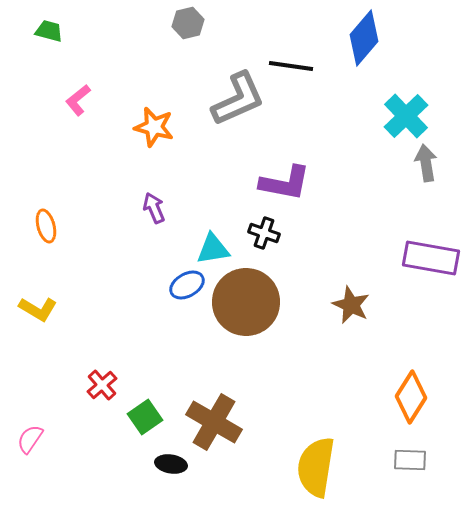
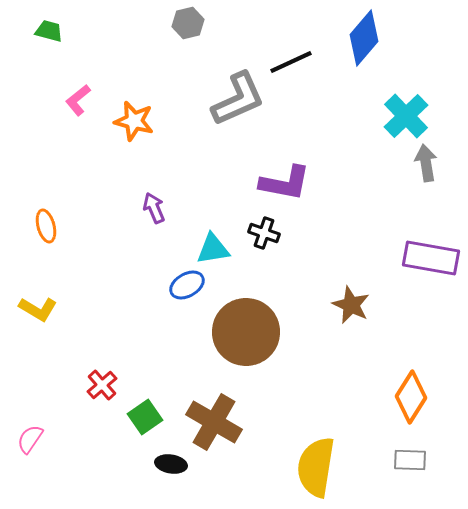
black line: moved 4 px up; rotated 33 degrees counterclockwise
orange star: moved 20 px left, 6 px up
brown circle: moved 30 px down
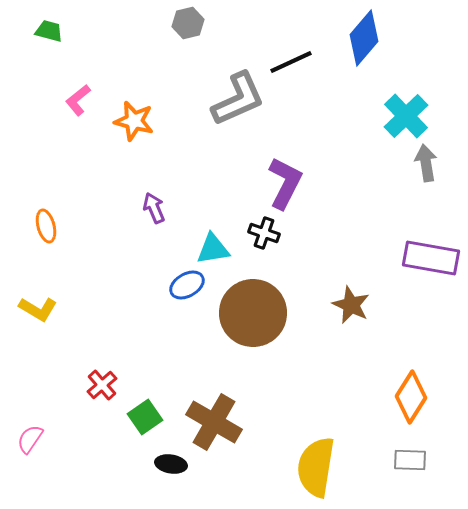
purple L-shape: rotated 74 degrees counterclockwise
brown circle: moved 7 px right, 19 px up
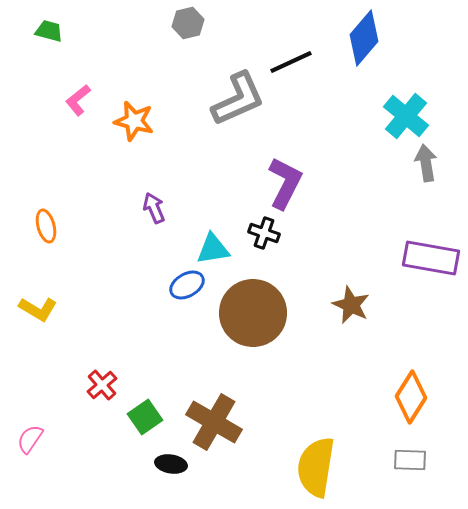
cyan cross: rotated 6 degrees counterclockwise
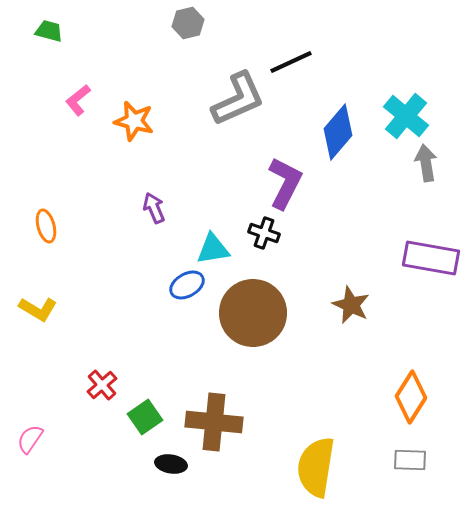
blue diamond: moved 26 px left, 94 px down
brown cross: rotated 24 degrees counterclockwise
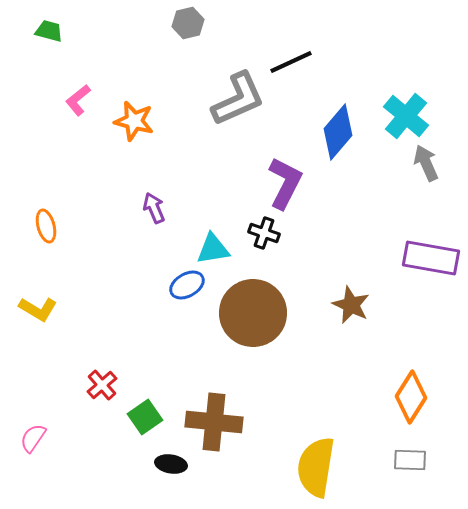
gray arrow: rotated 15 degrees counterclockwise
pink semicircle: moved 3 px right, 1 px up
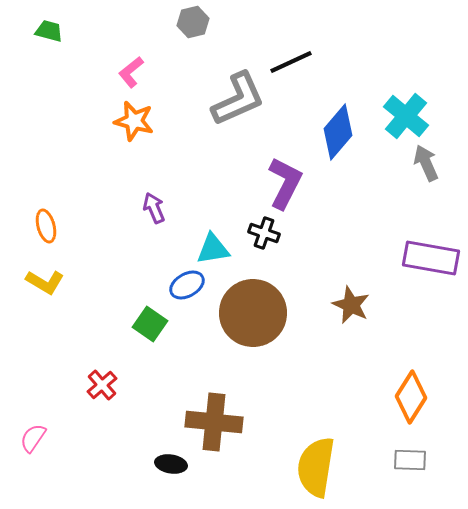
gray hexagon: moved 5 px right, 1 px up
pink L-shape: moved 53 px right, 28 px up
yellow L-shape: moved 7 px right, 27 px up
green square: moved 5 px right, 93 px up; rotated 20 degrees counterclockwise
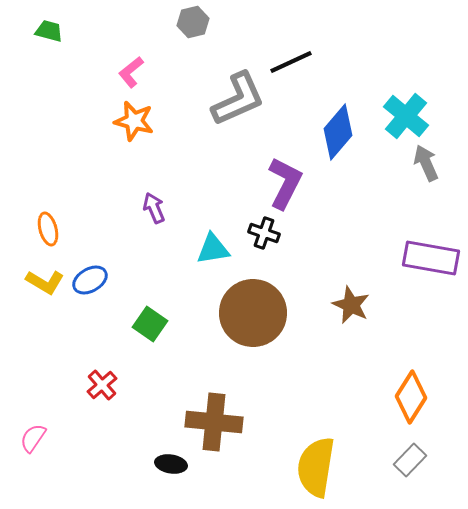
orange ellipse: moved 2 px right, 3 px down
blue ellipse: moved 97 px left, 5 px up
gray rectangle: rotated 48 degrees counterclockwise
